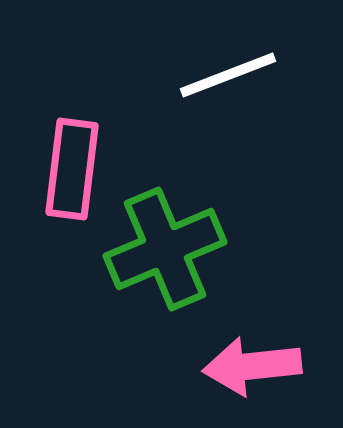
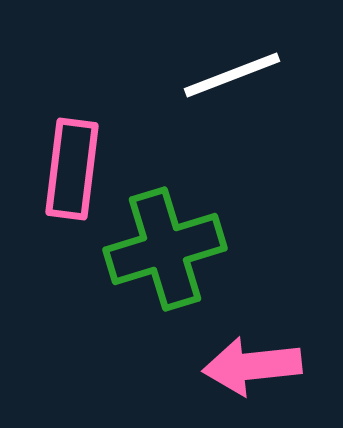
white line: moved 4 px right
green cross: rotated 6 degrees clockwise
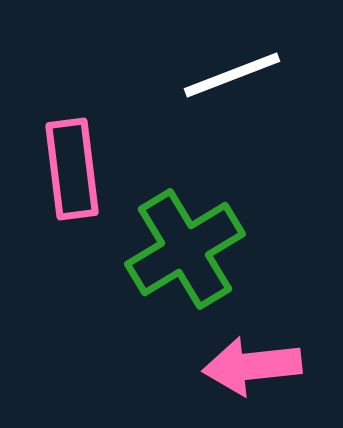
pink rectangle: rotated 14 degrees counterclockwise
green cross: moved 20 px right; rotated 14 degrees counterclockwise
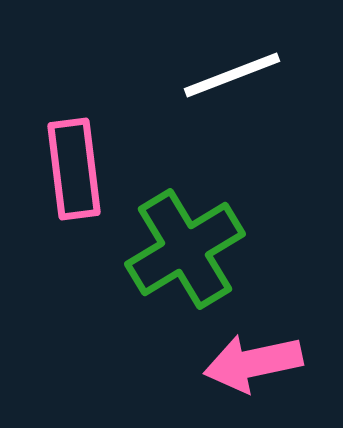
pink rectangle: moved 2 px right
pink arrow: moved 1 px right, 3 px up; rotated 6 degrees counterclockwise
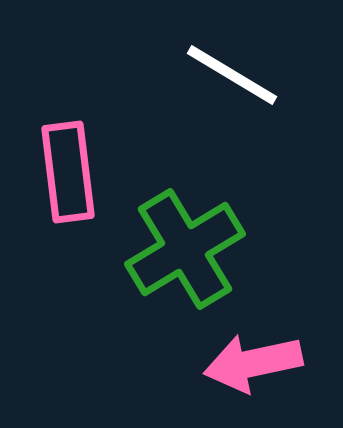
white line: rotated 52 degrees clockwise
pink rectangle: moved 6 px left, 3 px down
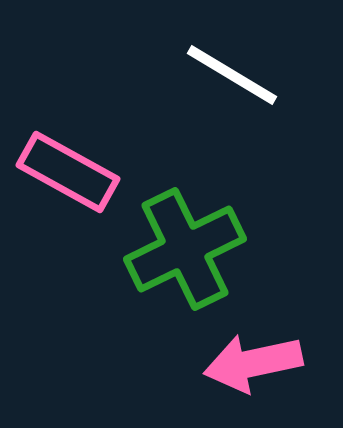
pink rectangle: rotated 54 degrees counterclockwise
green cross: rotated 5 degrees clockwise
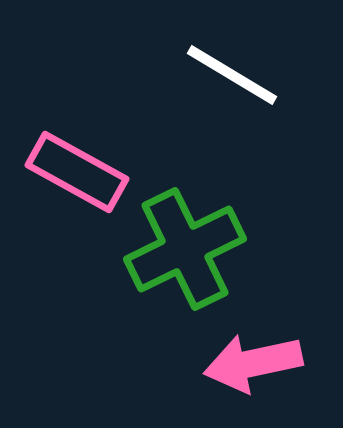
pink rectangle: moved 9 px right
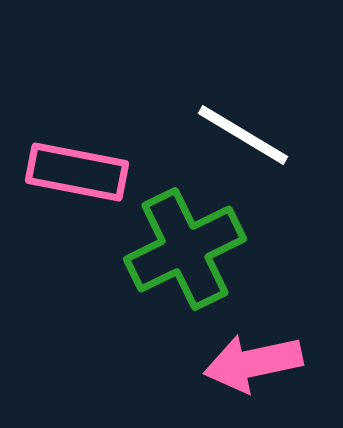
white line: moved 11 px right, 60 px down
pink rectangle: rotated 18 degrees counterclockwise
